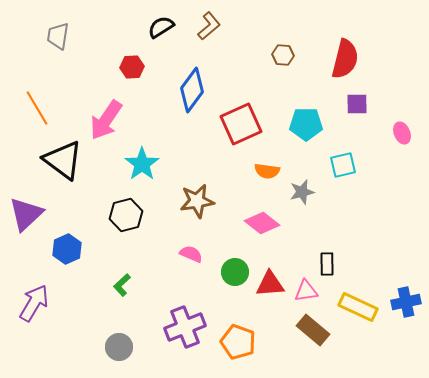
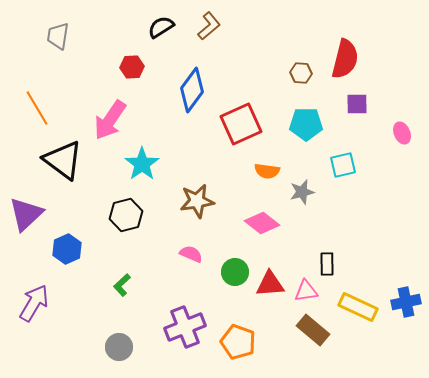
brown hexagon: moved 18 px right, 18 px down
pink arrow: moved 4 px right
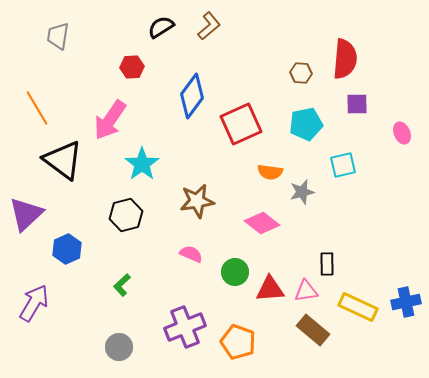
red semicircle: rotated 9 degrees counterclockwise
blue diamond: moved 6 px down
cyan pentagon: rotated 12 degrees counterclockwise
orange semicircle: moved 3 px right, 1 px down
red triangle: moved 5 px down
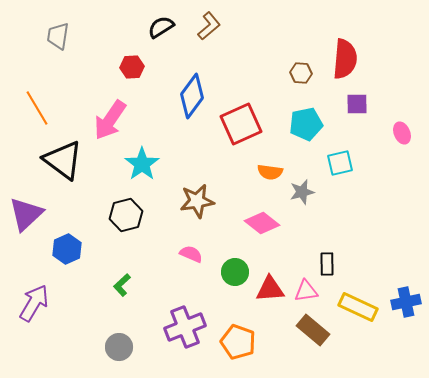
cyan square: moved 3 px left, 2 px up
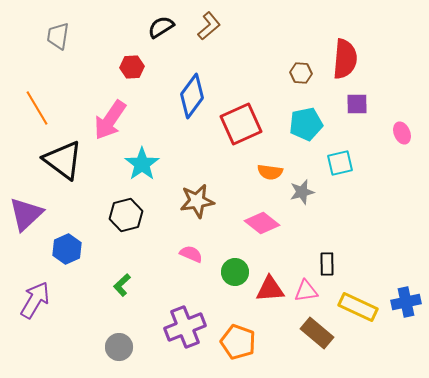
purple arrow: moved 1 px right, 3 px up
brown rectangle: moved 4 px right, 3 px down
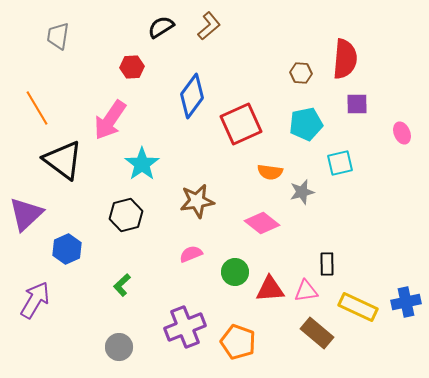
pink semicircle: rotated 45 degrees counterclockwise
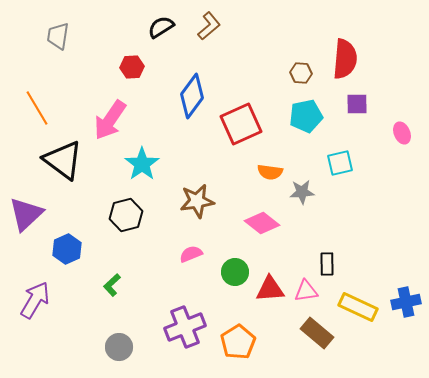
cyan pentagon: moved 8 px up
gray star: rotated 10 degrees clockwise
green L-shape: moved 10 px left
orange pentagon: rotated 20 degrees clockwise
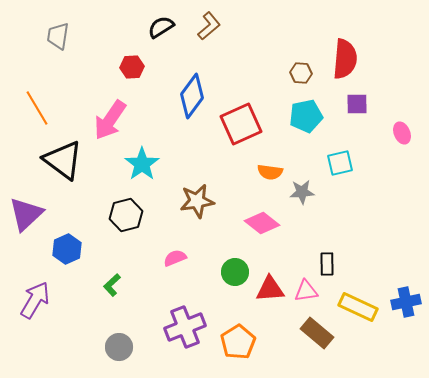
pink semicircle: moved 16 px left, 4 px down
